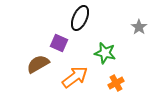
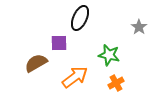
purple square: rotated 24 degrees counterclockwise
green star: moved 4 px right, 2 px down
brown semicircle: moved 2 px left, 1 px up
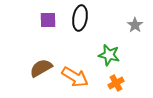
black ellipse: rotated 15 degrees counterclockwise
gray star: moved 4 px left, 2 px up
purple square: moved 11 px left, 23 px up
brown semicircle: moved 5 px right, 5 px down
orange arrow: rotated 68 degrees clockwise
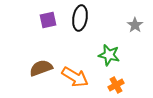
purple square: rotated 12 degrees counterclockwise
brown semicircle: rotated 10 degrees clockwise
orange cross: moved 2 px down
